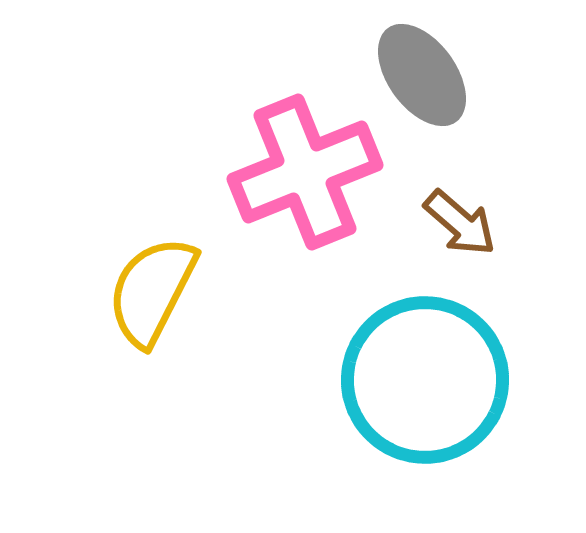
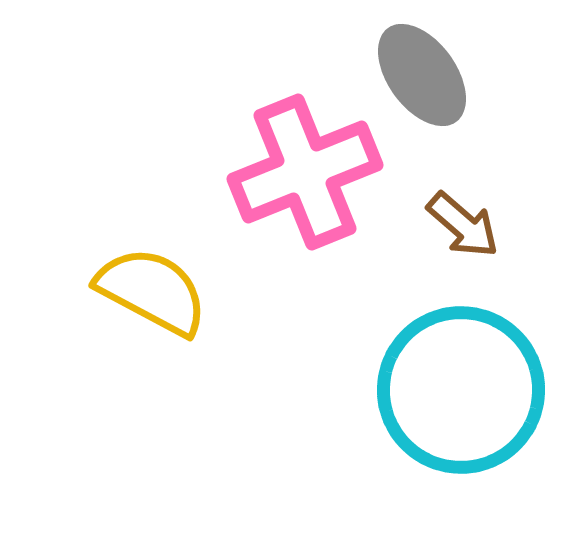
brown arrow: moved 3 px right, 2 px down
yellow semicircle: rotated 91 degrees clockwise
cyan circle: moved 36 px right, 10 px down
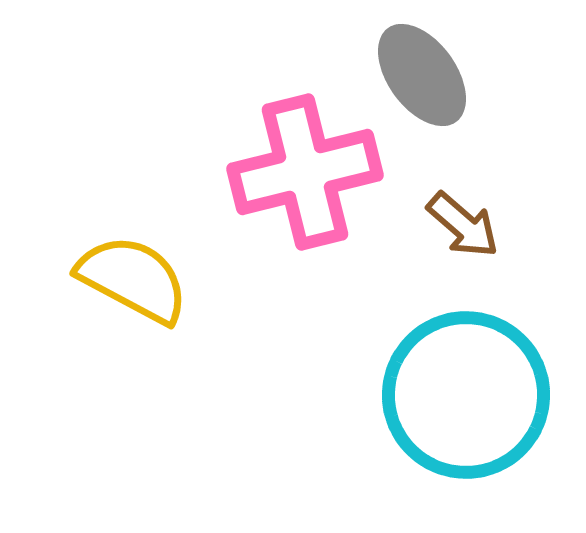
pink cross: rotated 8 degrees clockwise
yellow semicircle: moved 19 px left, 12 px up
cyan circle: moved 5 px right, 5 px down
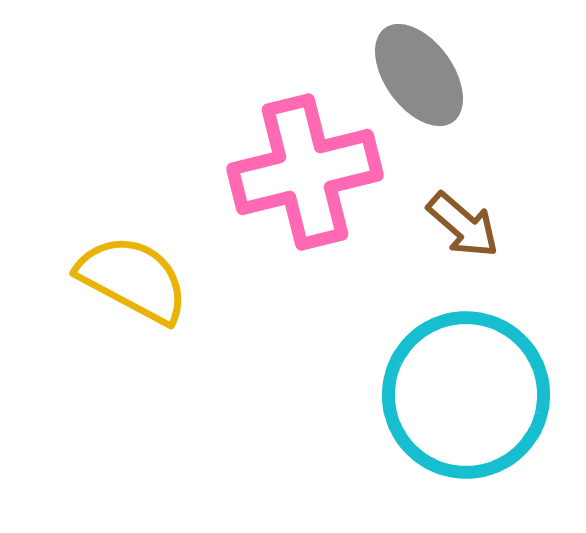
gray ellipse: moved 3 px left
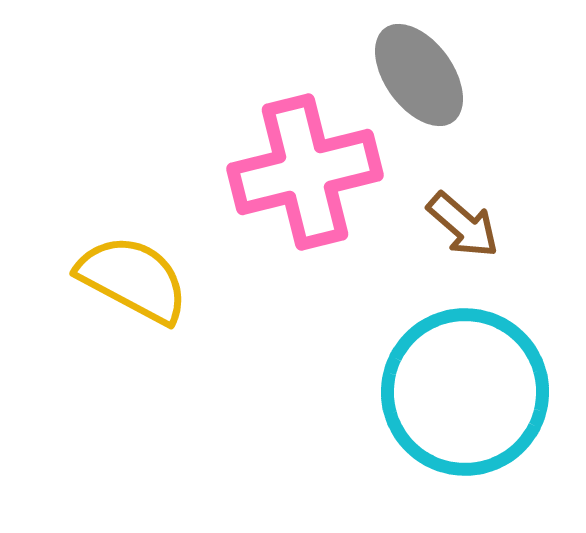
cyan circle: moved 1 px left, 3 px up
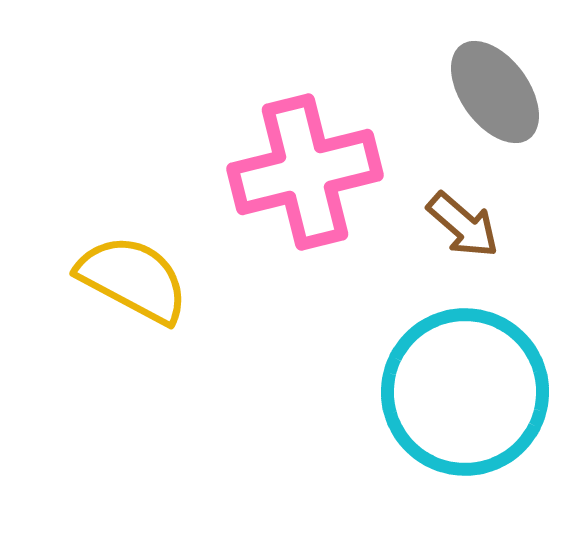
gray ellipse: moved 76 px right, 17 px down
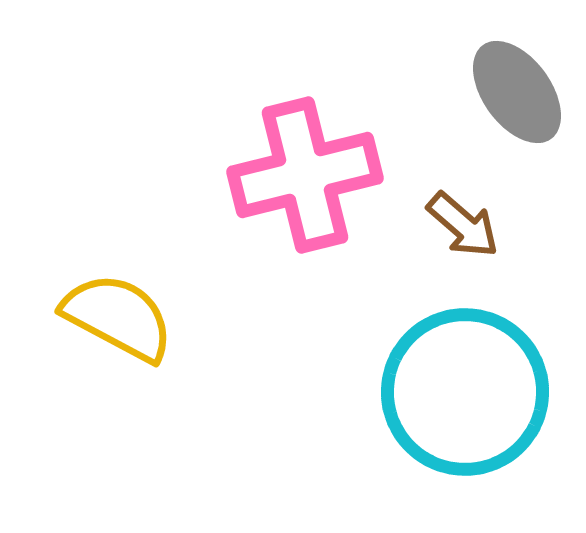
gray ellipse: moved 22 px right
pink cross: moved 3 px down
yellow semicircle: moved 15 px left, 38 px down
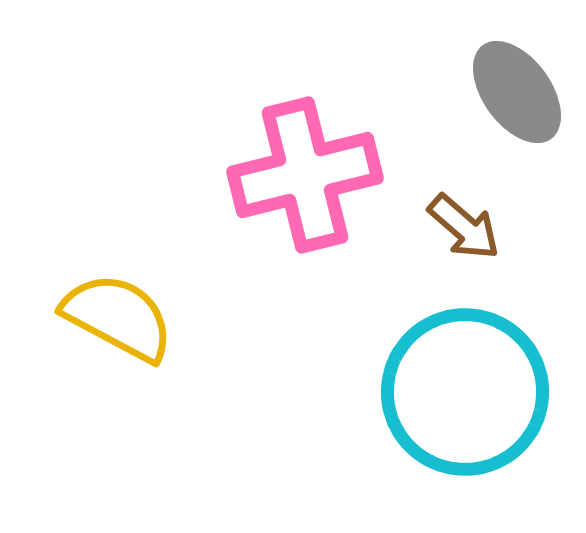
brown arrow: moved 1 px right, 2 px down
